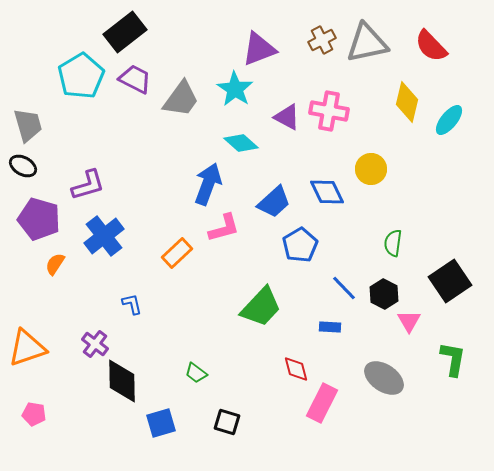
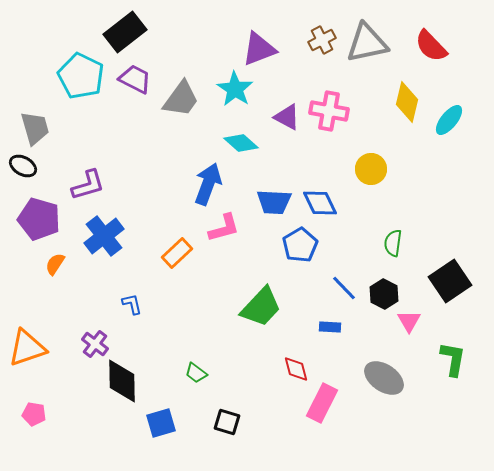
cyan pentagon at (81, 76): rotated 15 degrees counterclockwise
gray trapezoid at (28, 125): moved 7 px right, 3 px down
blue diamond at (327, 192): moved 7 px left, 11 px down
blue trapezoid at (274, 202): rotated 45 degrees clockwise
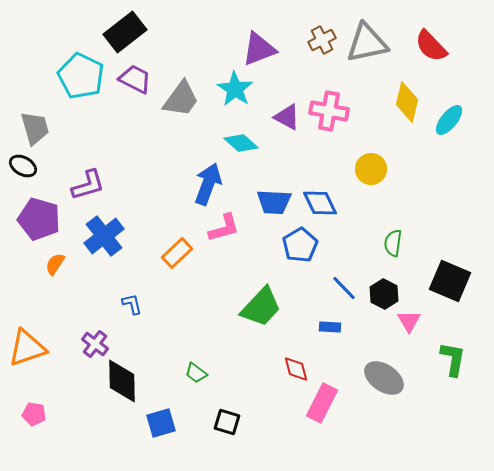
black square at (450, 281): rotated 33 degrees counterclockwise
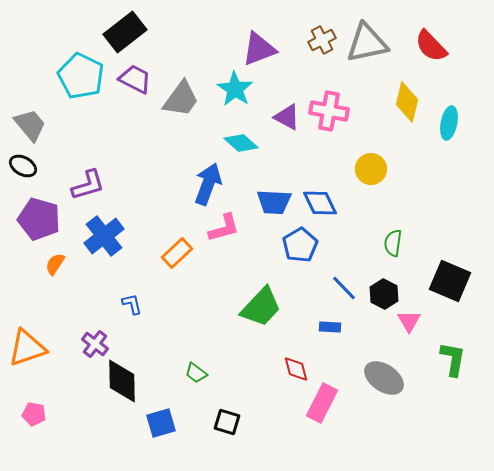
cyan ellipse at (449, 120): moved 3 px down; rotated 28 degrees counterclockwise
gray trapezoid at (35, 128): moved 5 px left, 3 px up; rotated 24 degrees counterclockwise
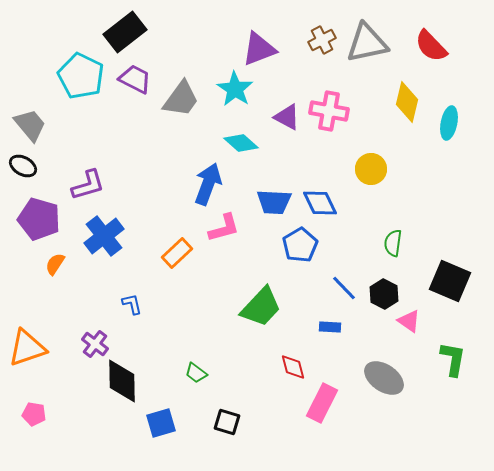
pink triangle at (409, 321): rotated 25 degrees counterclockwise
red diamond at (296, 369): moved 3 px left, 2 px up
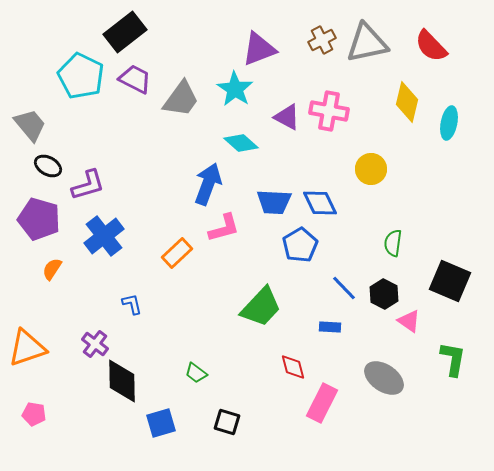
black ellipse at (23, 166): moved 25 px right
orange semicircle at (55, 264): moved 3 px left, 5 px down
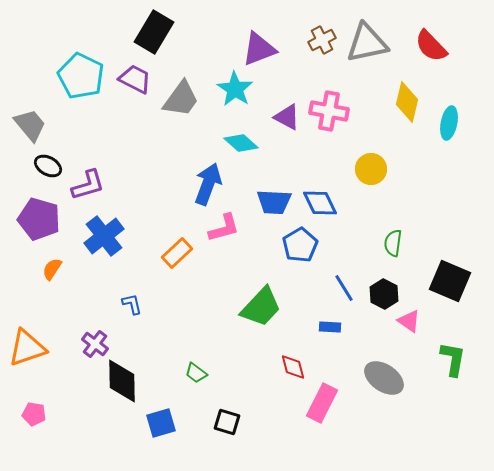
black rectangle at (125, 32): moved 29 px right; rotated 21 degrees counterclockwise
blue line at (344, 288): rotated 12 degrees clockwise
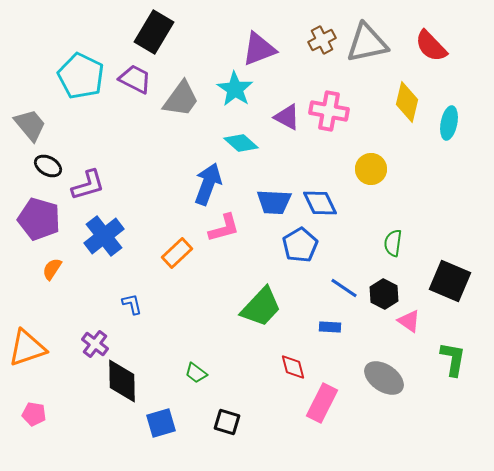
blue line at (344, 288): rotated 24 degrees counterclockwise
